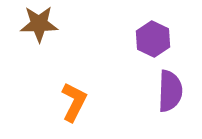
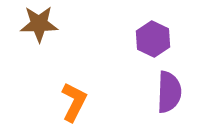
purple semicircle: moved 1 px left, 1 px down
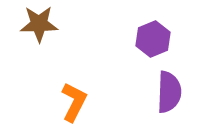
purple hexagon: rotated 12 degrees clockwise
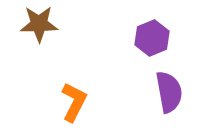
purple hexagon: moved 1 px left, 1 px up
purple semicircle: rotated 12 degrees counterclockwise
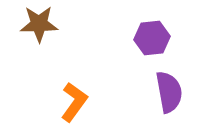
purple hexagon: rotated 16 degrees clockwise
orange L-shape: rotated 9 degrees clockwise
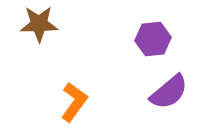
purple hexagon: moved 1 px right, 1 px down
purple semicircle: rotated 60 degrees clockwise
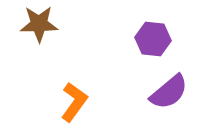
purple hexagon: rotated 12 degrees clockwise
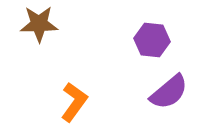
purple hexagon: moved 1 px left, 1 px down
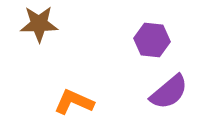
orange L-shape: rotated 102 degrees counterclockwise
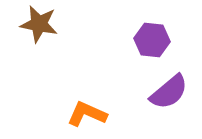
brown star: rotated 12 degrees clockwise
orange L-shape: moved 13 px right, 12 px down
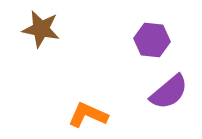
brown star: moved 2 px right, 5 px down
orange L-shape: moved 1 px right, 1 px down
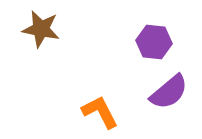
purple hexagon: moved 2 px right, 2 px down
orange L-shape: moved 12 px right, 3 px up; rotated 39 degrees clockwise
